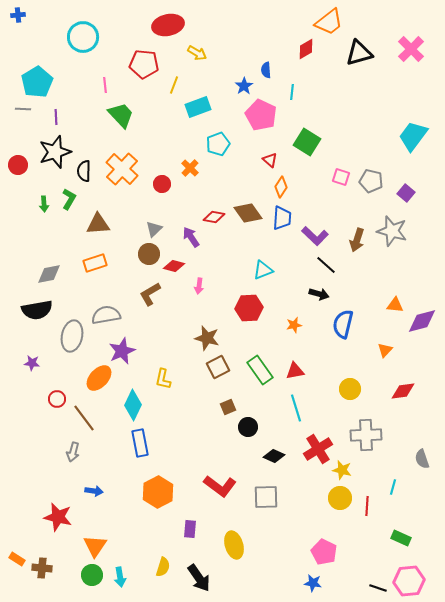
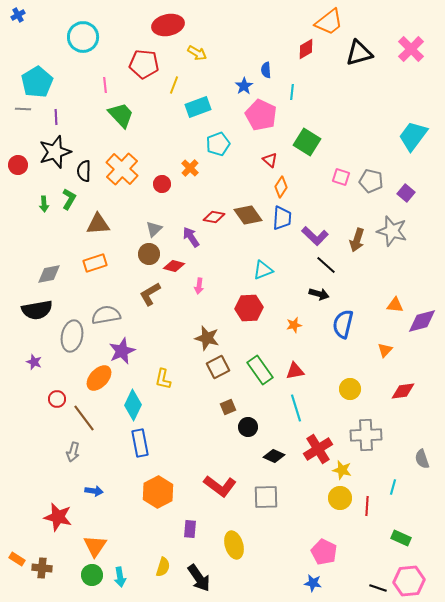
blue cross at (18, 15): rotated 24 degrees counterclockwise
brown diamond at (248, 213): moved 2 px down
purple star at (32, 363): moved 2 px right, 1 px up; rotated 14 degrees clockwise
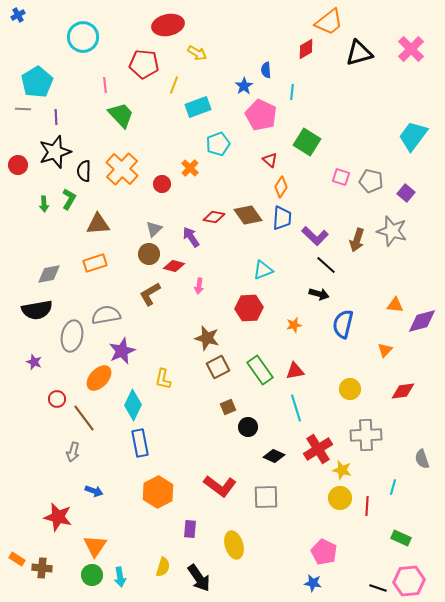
blue arrow at (94, 491): rotated 12 degrees clockwise
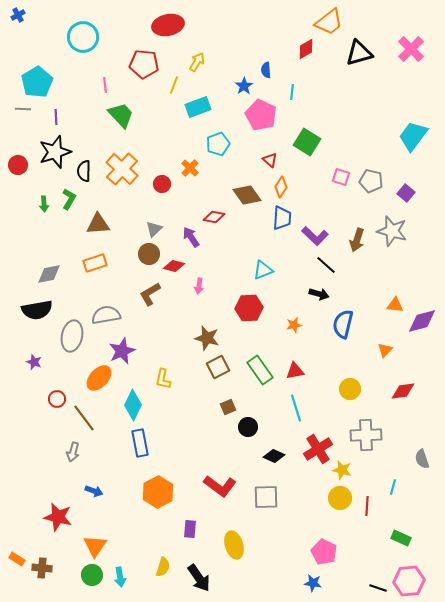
yellow arrow at (197, 53): moved 9 px down; rotated 90 degrees counterclockwise
brown diamond at (248, 215): moved 1 px left, 20 px up
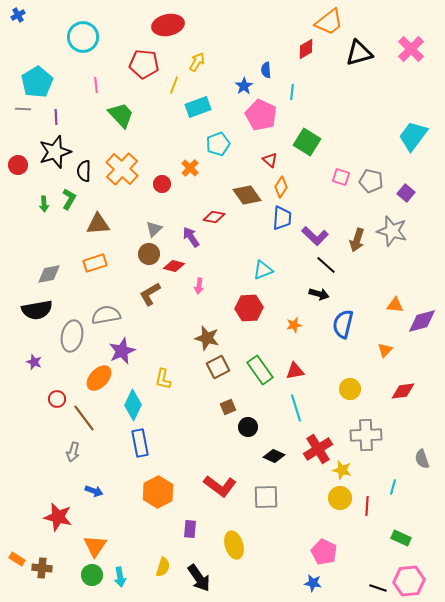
pink line at (105, 85): moved 9 px left
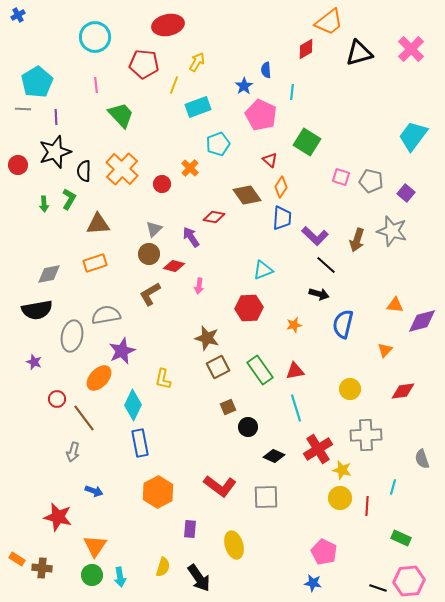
cyan circle at (83, 37): moved 12 px right
